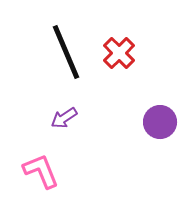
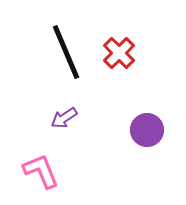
purple circle: moved 13 px left, 8 px down
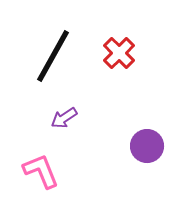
black line: moved 13 px left, 4 px down; rotated 52 degrees clockwise
purple circle: moved 16 px down
